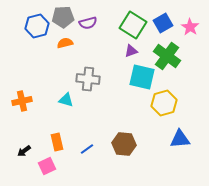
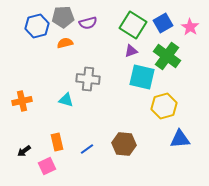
yellow hexagon: moved 3 px down
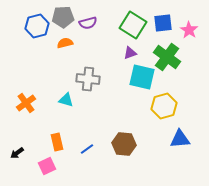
blue square: rotated 24 degrees clockwise
pink star: moved 1 px left, 3 px down
purple triangle: moved 1 px left, 2 px down
green cross: moved 1 px down
orange cross: moved 4 px right, 2 px down; rotated 24 degrees counterclockwise
black arrow: moved 7 px left, 2 px down
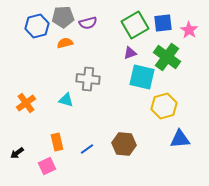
green square: moved 2 px right; rotated 28 degrees clockwise
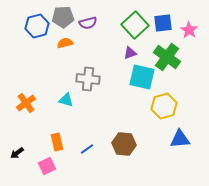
green square: rotated 12 degrees counterclockwise
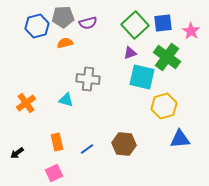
pink star: moved 2 px right, 1 px down
pink square: moved 7 px right, 7 px down
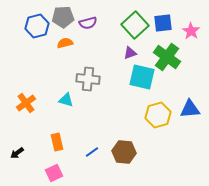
yellow hexagon: moved 6 px left, 9 px down
blue triangle: moved 10 px right, 30 px up
brown hexagon: moved 8 px down
blue line: moved 5 px right, 3 px down
